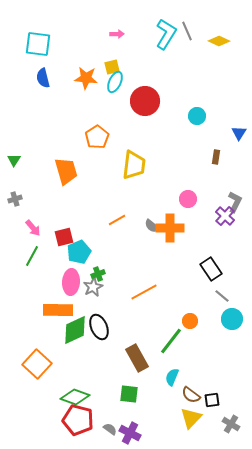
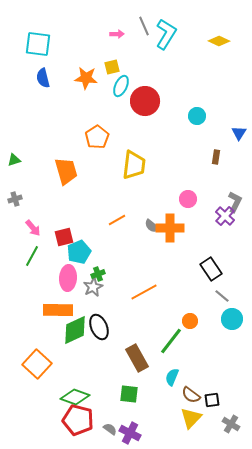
gray line at (187, 31): moved 43 px left, 5 px up
cyan ellipse at (115, 82): moved 6 px right, 4 px down
green triangle at (14, 160): rotated 40 degrees clockwise
pink ellipse at (71, 282): moved 3 px left, 4 px up
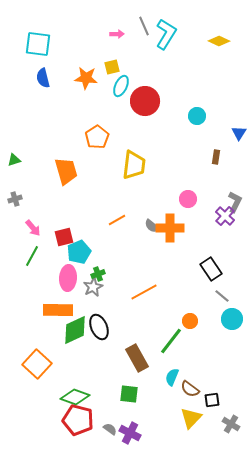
brown semicircle at (191, 395): moved 1 px left, 6 px up
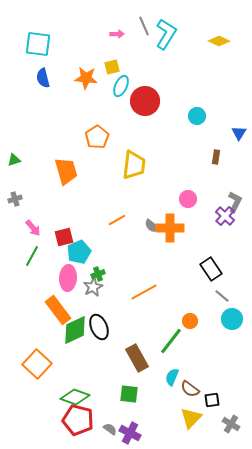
orange rectangle at (58, 310): rotated 52 degrees clockwise
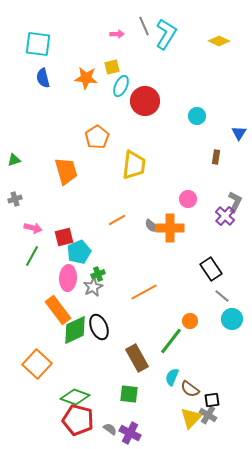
pink arrow at (33, 228): rotated 36 degrees counterclockwise
gray cross at (231, 424): moved 23 px left, 9 px up
